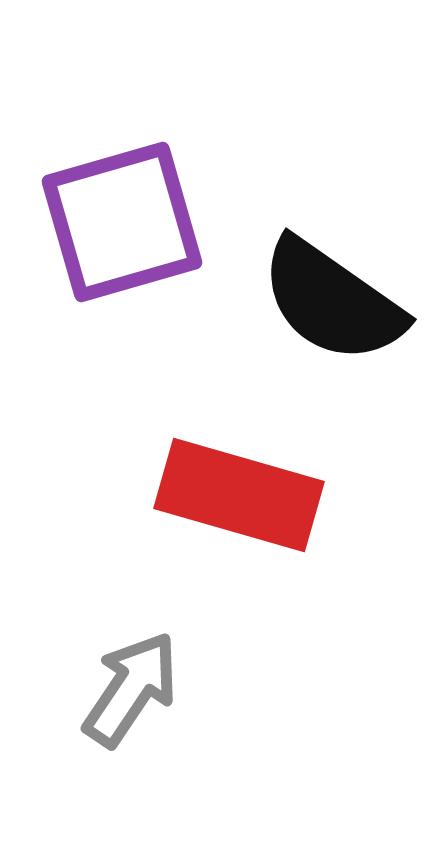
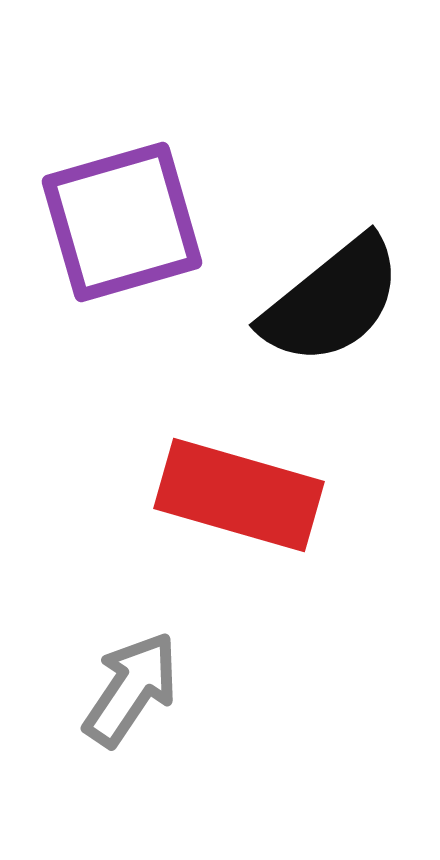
black semicircle: rotated 74 degrees counterclockwise
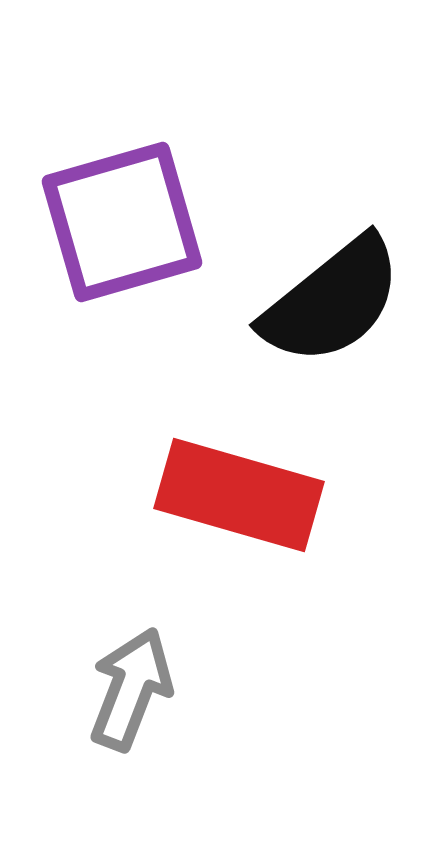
gray arrow: rotated 13 degrees counterclockwise
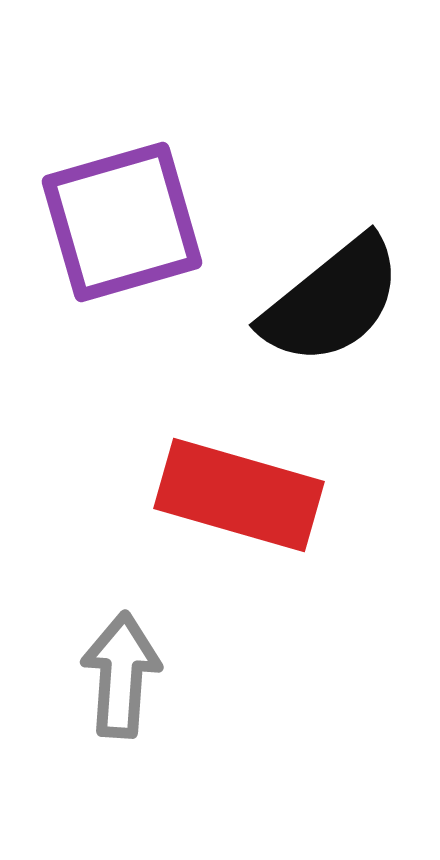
gray arrow: moved 10 px left, 14 px up; rotated 17 degrees counterclockwise
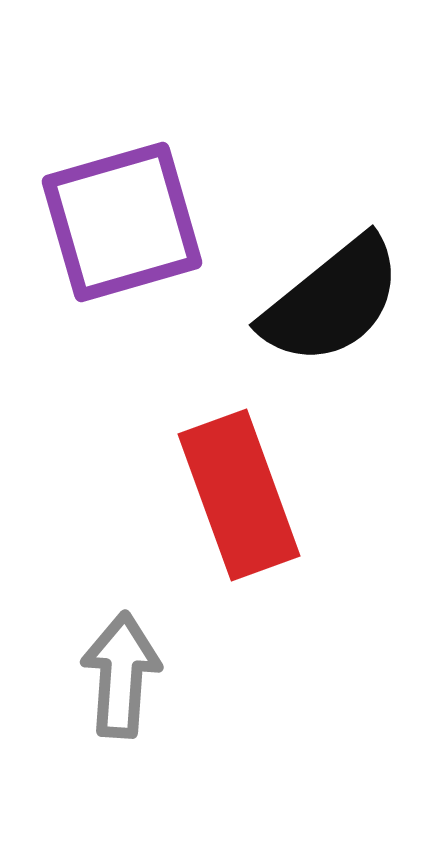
red rectangle: rotated 54 degrees clockwise
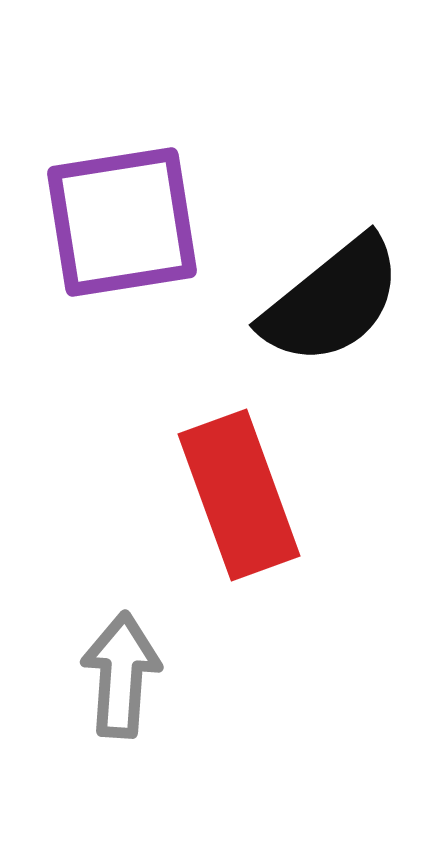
purple square: rotated 7 degrees clockwise
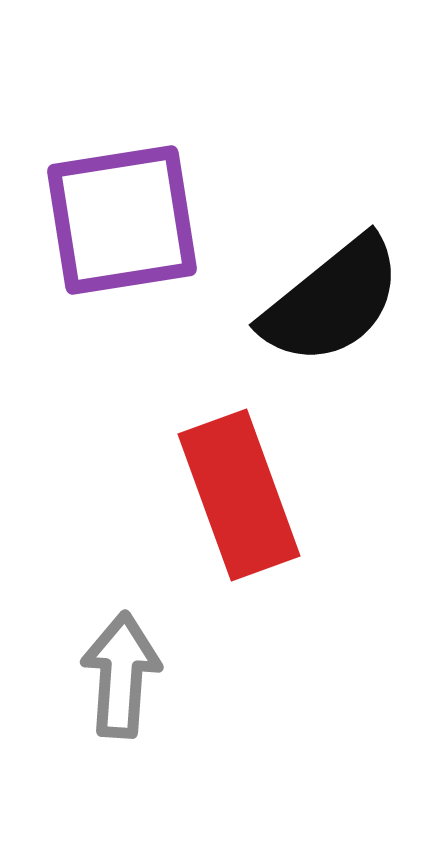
purple square: moved 2 px up
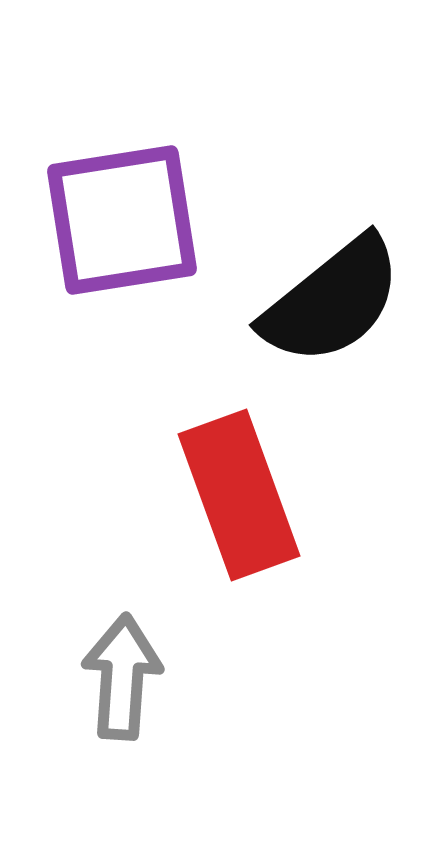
gray arrow: moved 1 px right, 2 px down
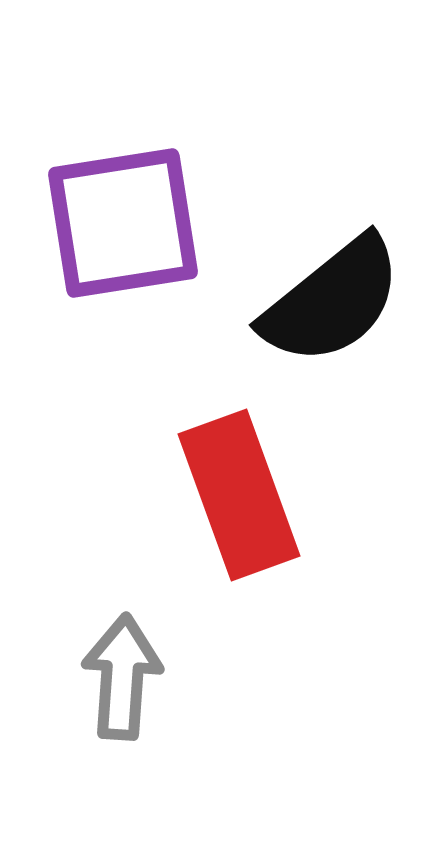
purple square: moved 1 px right, 3 px down
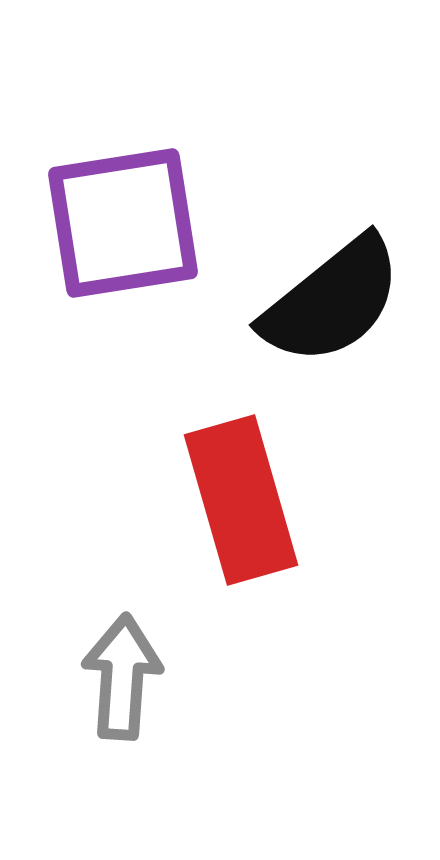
red rectangle: moved 2 px right, 5 px down; rotated 4 degrees clockwise
